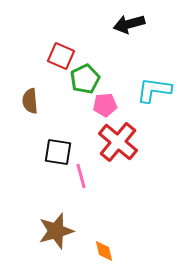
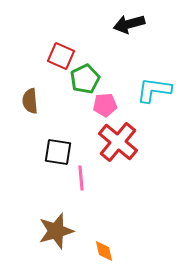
pink line: moved 2 px down; rotated 10 degrees clockwise
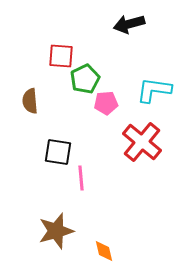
red square: rotated 20 degrees counterclockwise
pink pentagon: moved 1 px right, 2 px up
red cross: moved 24 px right
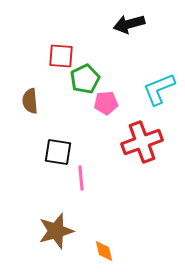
cyan L-shape: moved 5 px right, 1 px up; rotated 30 degrees counterclockwise
red cross: rotated 30 degrees clockwise
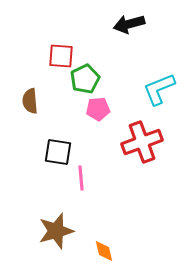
pink pentagon: moved 8 px left, 6 px down
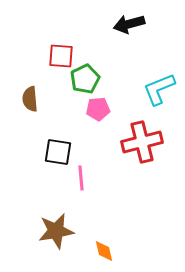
brown semicircle: moved 2 px up
red cross: rotated 6 degrees clockwise
brown star: rotated 6 degrees clockwise
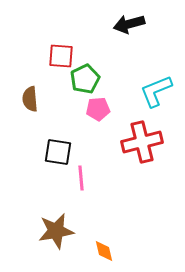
cyan L-shape: moved 3 px left, 2 px down
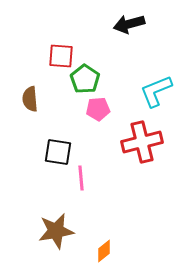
green pentagon: rotated 12 degrees counterclockwise
orange diamond: rotated 65 degrees clockwise
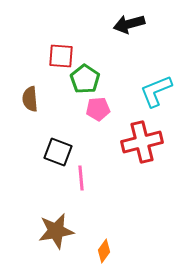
black square: rotated 12 degrees clockwise
orange diamond: rotated 15 degrees counterclockwise
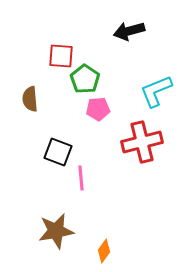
black arrow: moved 7 px down
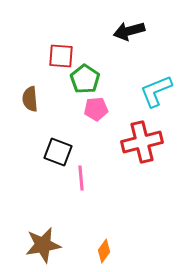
pink pentagon: moved 2 px left
brown star: moved 13 px left, 14 px down
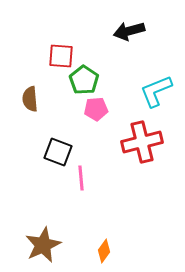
green pentagon: moved 1 px left, 1 px down
brown star: rotated 15 degrees counterclockwise
